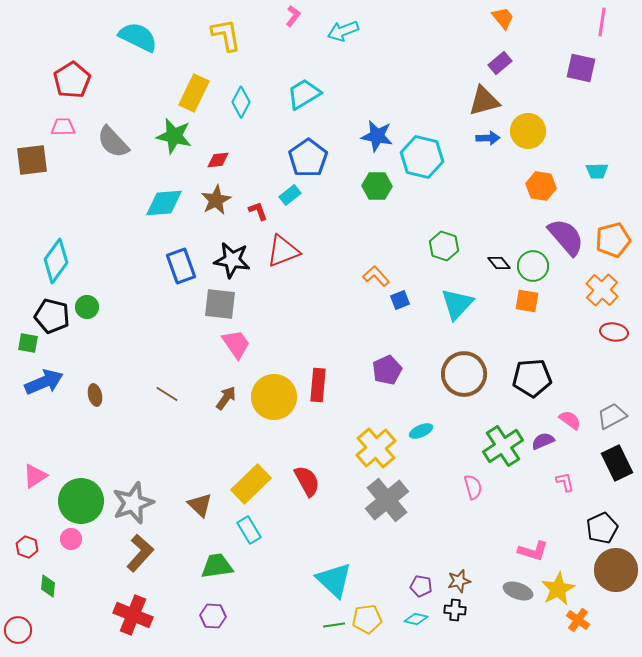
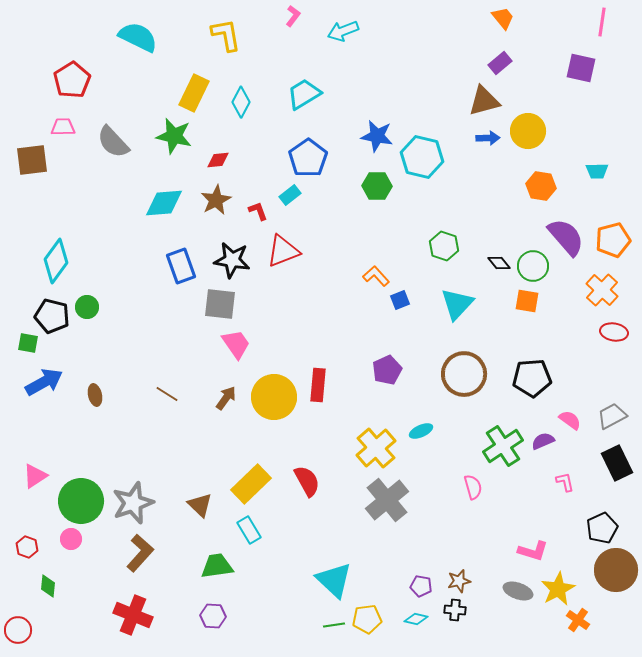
blue arrow at (44, 382): rotated 6 degrees counterclockwise
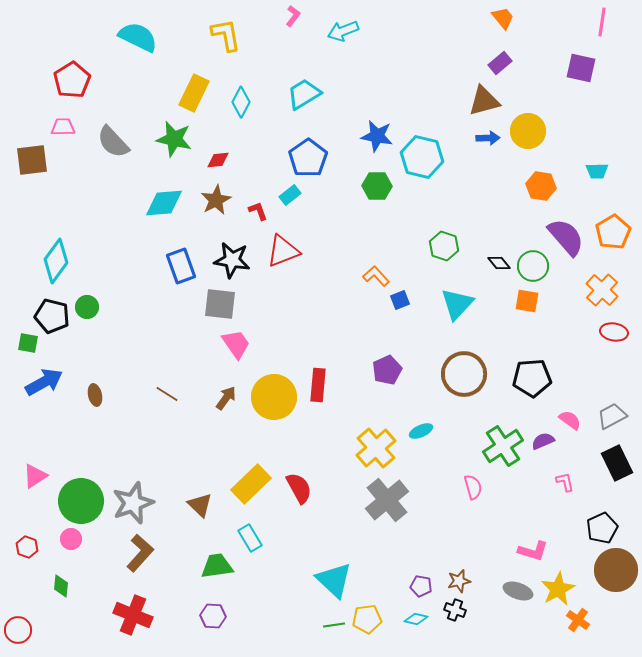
green star at (174, 136): moved 3 px down
orange pentagon at (613, 240): moved 8 px up; rotated 16 degrees counterclockwise
red semicircle at (307, 481): moved 8 px left, 7 px down
cyan rectangle at (249, 530): moved 1 px right, 8 px down
green diamond at (48, 586): moved 13 px right
black cross at (455, 610): rotated 15 degrees clockwise
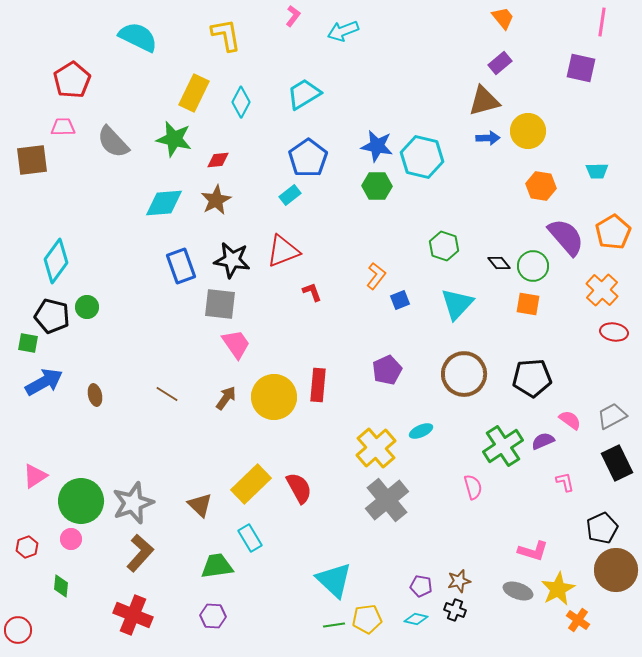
blue star at (377, 136): moved 10 px down
red L-shape at (258, 211): moved 54 px right, 81 px down
orange L-shape at (376, 276): rotated 80 degrees clockwise
orange square at (527, 301): moved 1 px right, 3 px down
red hexagon at (27, 547): rotated 20 degrees clockwise
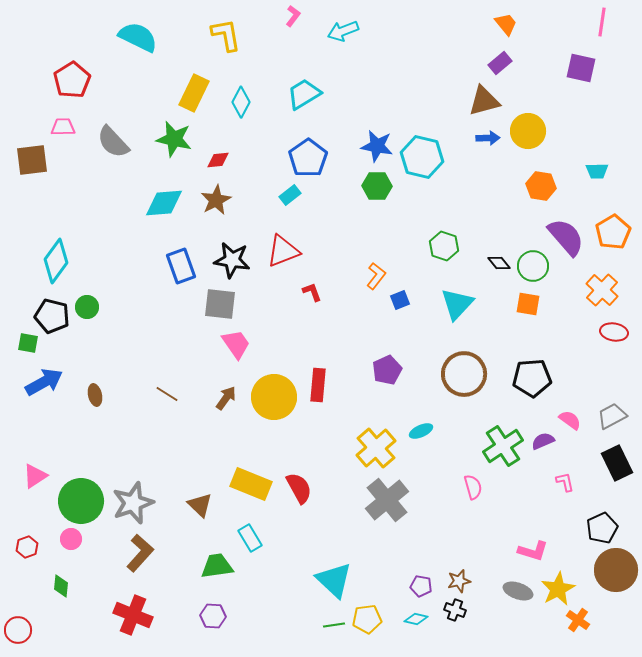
orange trapezoid at (503, 18): moved 3 px right, 6 px down
yellow rectangle at (251, 484): rotated 66 degrees clockwise
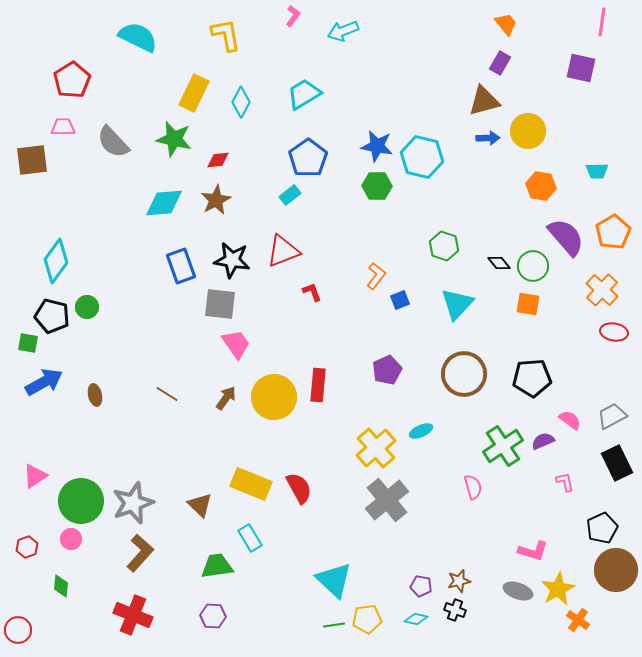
purple rectangle at (500, 63): rotated 20 degrees counterclockwise
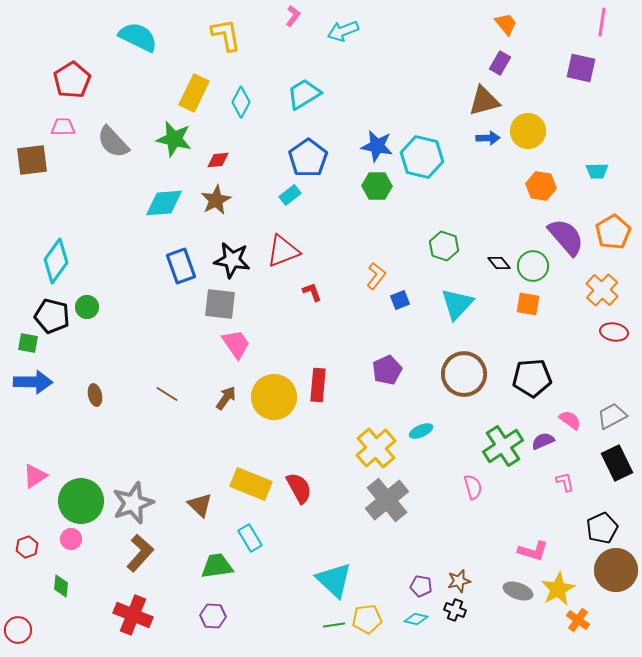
blue arrow at (44, 382): moved 11 px left; rotated 30 degrees clockwise
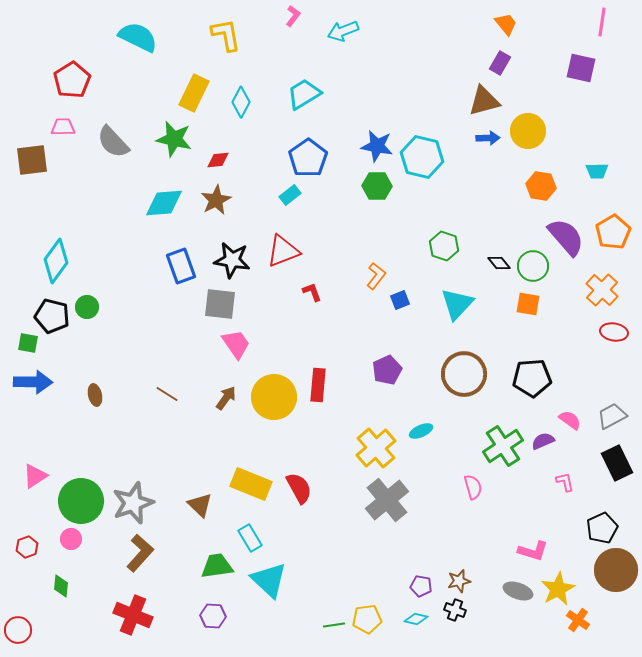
cyan triangle at (334, 580): moved 65 px left
